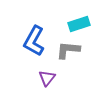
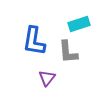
blue L-shape: rotated 20 degrees counterclockwise
gray L-shape: moved 2 px down; rotated 100 degrees counterclockwise
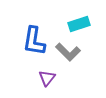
gray L-shape: rotated 40 degrees counterclockwise
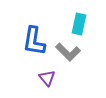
cyan rectangle: rotated 60 degrees counterclockwise
purple triangle: rotated 18 degrees counterclockwise
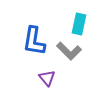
gray L-shape: moved 1 px right, 1 px up
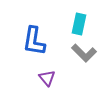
gray L-shape: moved 15 px right, 2 px down
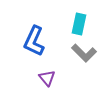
blue L-shape: rotated 16 degrees clockwise
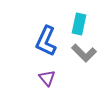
blue L-shape: moved 12 px right
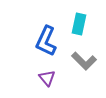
gray L-shape: moved 8 px down
